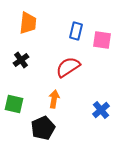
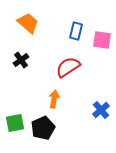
orange trapezoid: rotated 55 degrees counterclockwise
green square: moved 1 px right, 19 px down; rotated 24 degrees counterclockwise
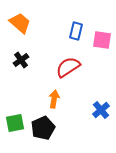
orange trapezoid: moved 8 px left
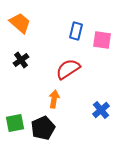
red semicircle: moved 2 px down
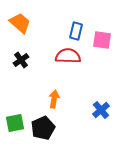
red semicircle: moved 13 px up; rotated 35 degrees clockwise
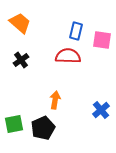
orange arrow: moved 1 px right, 1 px down
green square: moved 1 px left, 1 px down
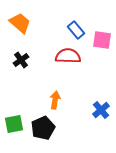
blue rectangle: moved 1 px up; rotated 54 degrees counterclockwise
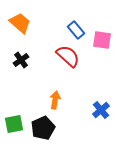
red semicircle: rotated 40 degrees clockwise
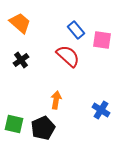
orange arrow: moved 1 px right
blue cross: rotated 18 degrees counterclockwise
green square: rotated 24 degrees clockwise
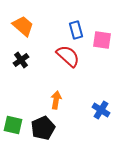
orange trapezoid: moved 3 px right, 3 px down
blue rectangle: rotated 24 degrees clockwise
green square: moved 1 px left, 1 px down
